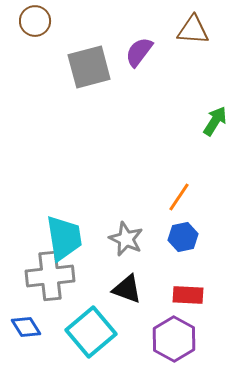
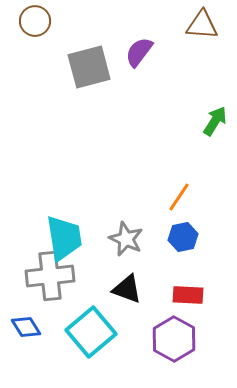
brown triangle: moved 9 px right, 5 px up
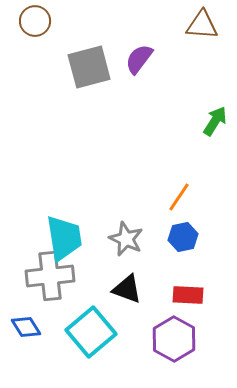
purple semicircle: moved 7 px down
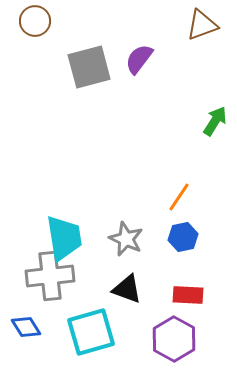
brown triangle: rotated 24 degrees counterclockwise
cyan square: rotated 24 degrees clockwise
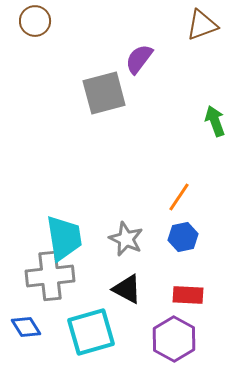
gray square: moved 15 px right, 26 px down
green arrow: rotated 52 degrees counterclockwise
black triangle: rotated 8 degrees clockwise
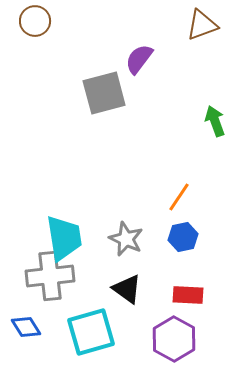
black triangle: rotated 8 degrees clockwise
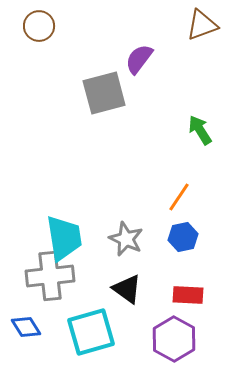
brown circle: moved 4 px right, 5 px down
green arrow: moved 15 px left, 9 px down; rotated 12 degrees counterclockwise
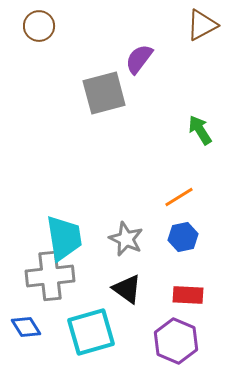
brown triangle: rotated 8 degrees counterclockwise
orange line: rotated 24 degrees clockwise
purple hexagon: moved 2 px right, 2 px down; rotated 6 degrees counterclockwise
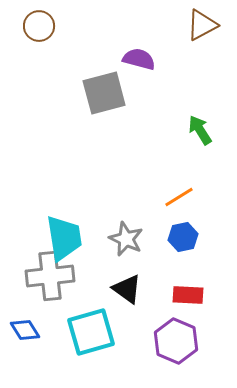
purple semicircle: rotated 68 degrees clockwise
blue diamond: moved 1 px left, 3 px down
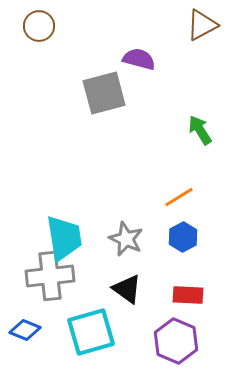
blue hexagon: rotated 16 degrees counterclockwise
blue diamond: rotated 36 degrees counterclockwise
